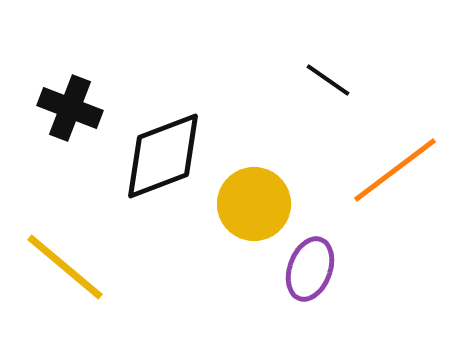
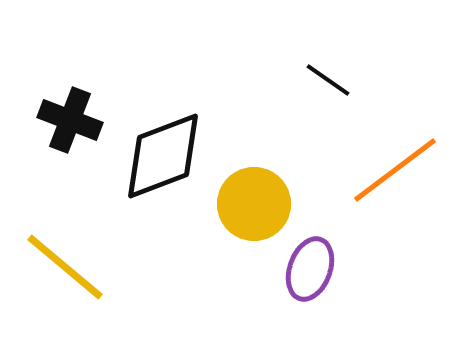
black cross: moved 12 px down
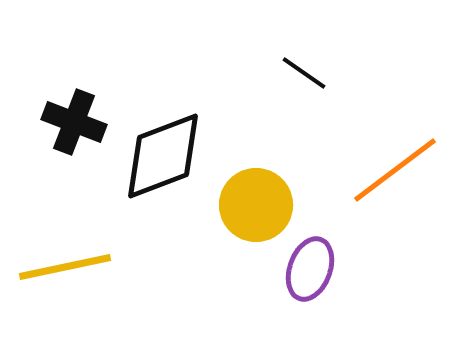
black line: moved 24 px left, 7 px up
black cross: moved 4 px right, 2 px down
yellow circle: moved 2 px right, 1 px down
yellow line: rotated 52 degrees counterclockwise
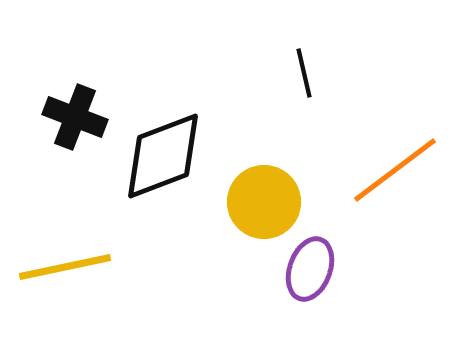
black line: rotated 42 degrees clockwise
black cross: moved 1 px right, 5 px up
yellow circle: moved 8 px right, 3 px up
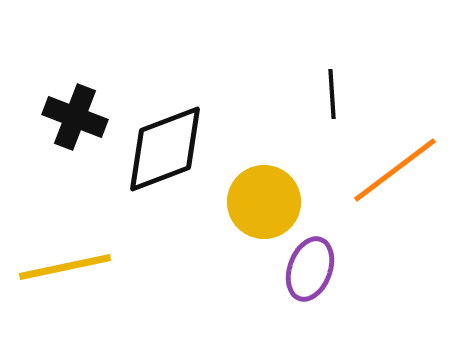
black line: moved 28 px right, 21 px down; rotated 9 degrees clockwise
black diamond: moved 2 px right, 7 px up
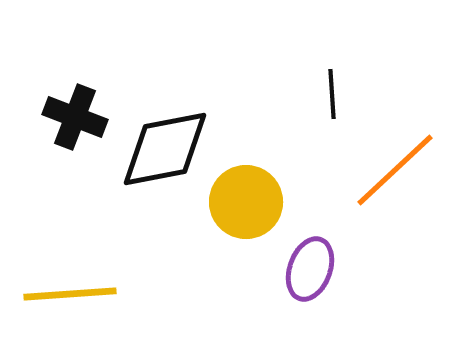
black diamond: rotated 10 degrees clockwise
orange line: rotated 6 degrees counterclockwise
yellow circle: moved 18 px left
yellow line: moved 5 px right, 27 px down; rotated 8 degrees clockwise
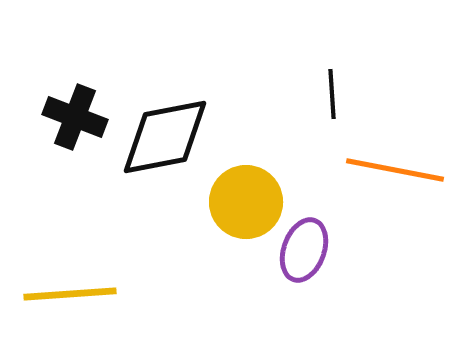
black diamond: moved 12 px up
orange line: rotated 54 degrees clockwise
purple ellipse: moved 6 px left, 19 px up
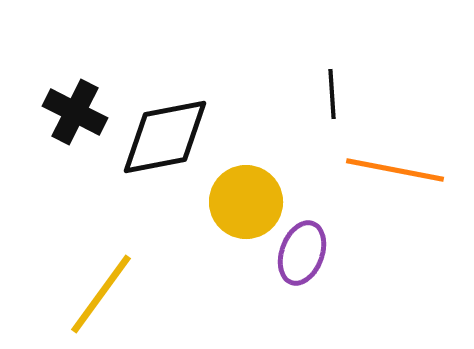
black cross: moved 5 px up; rotated 6 degrees clockwise
purple ellipse: moved 2 px left, 3 px down
yellow line: moved 31 px right; rotated 50 degrees counterclockwise
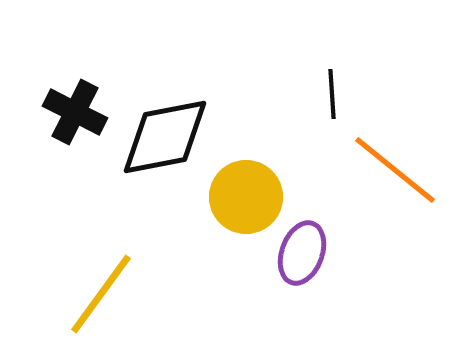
orange line: rotated 28 degrees clockwise
yellow circle: moved 5 px up
